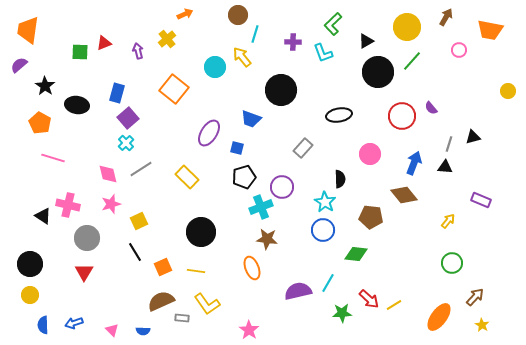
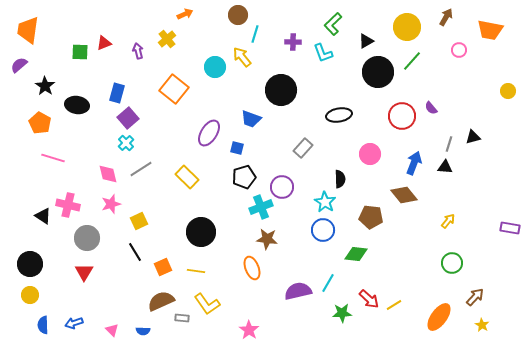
purple rectangle at (481, 200): moved 29 px right, 28 px down; rotated 12 degrees counterclockwise
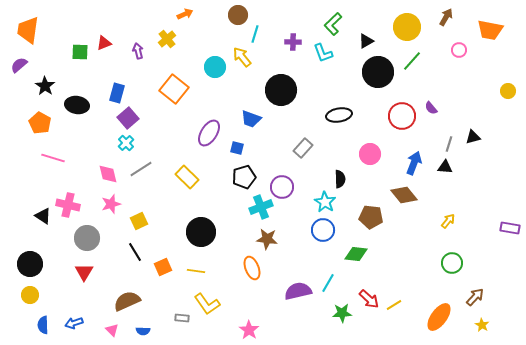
brown semicircle at (161, 301): moved 34 px left
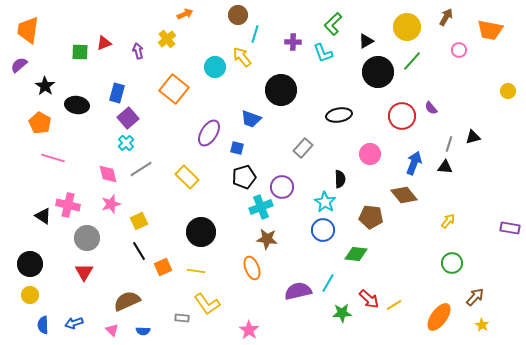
black line at (135, 252): moved 4 px right, 1 px up
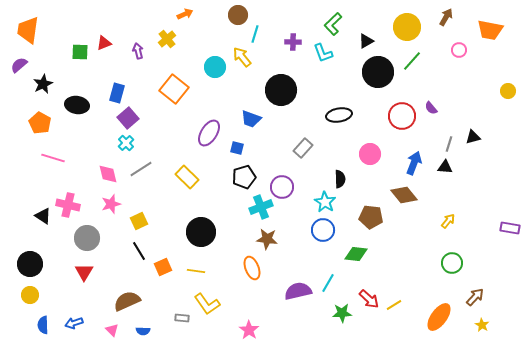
black star at (45, 86): moved 2 px left, 2 px up; rotated 12 degrees clockwise
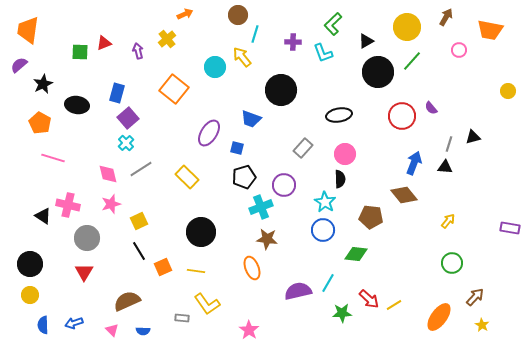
pink circle at (370, 154): moved 25 px left
purple circle at (282, 187): moved 2 px right, 2 px up
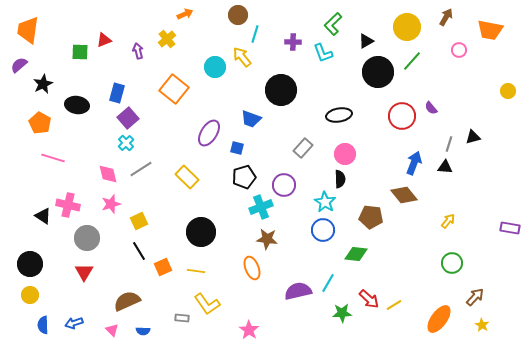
red triangle at (104, 43): moved 3 px up
orange ellipse at (439, 317): moved 2 px down
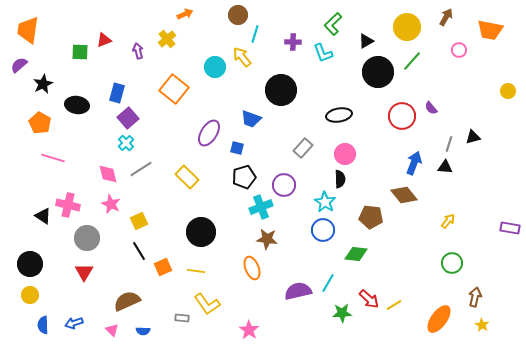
pink star at (111, 204): rotated 30 degrees counterclockwise
brown arrow at (475, 297): rotated 30 degrees counterclockwise
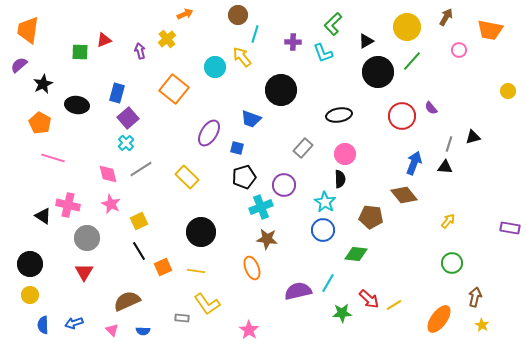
purple arrow at (138, 51): moved 2 px right
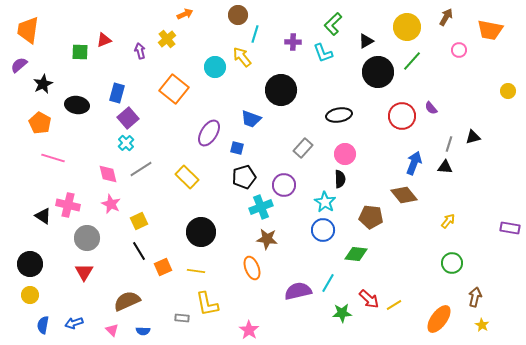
yellow L-shape at (207, 304): rotated 24 degrees clockwise
blue semicircle at (43, 325): rotated 12 degrees clockwise
